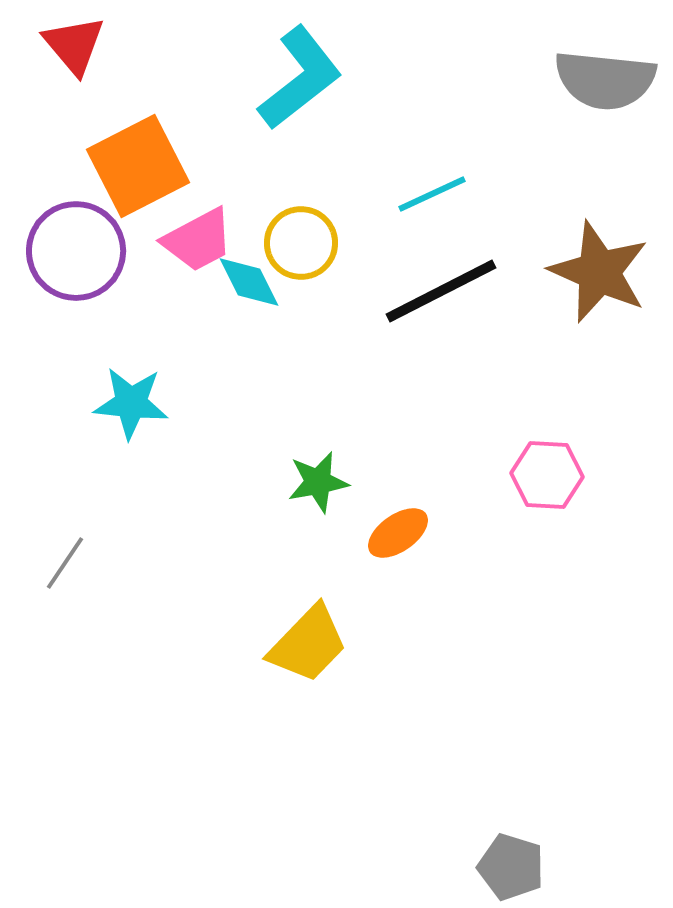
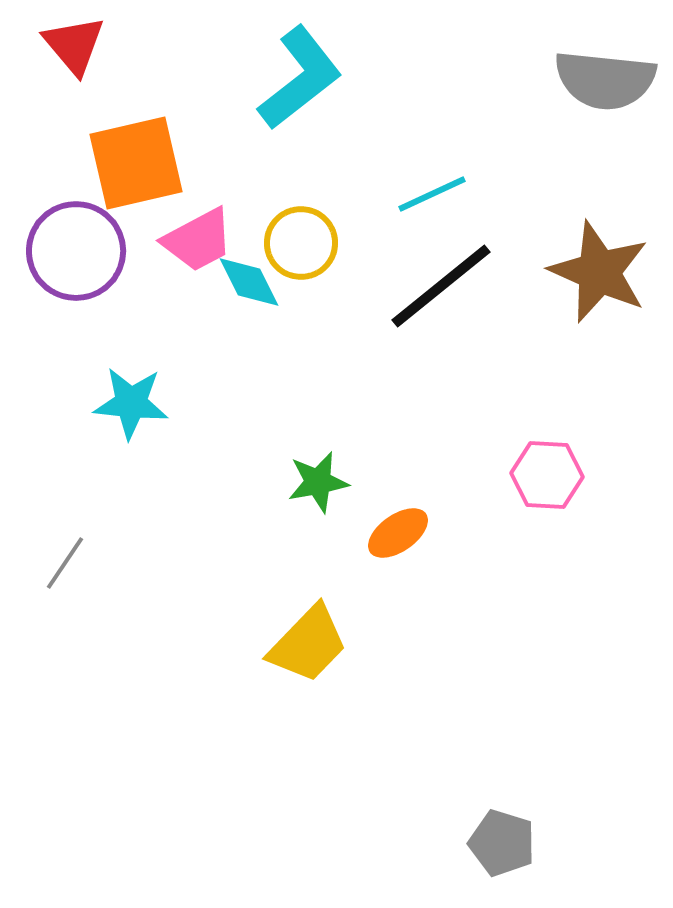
orange square: moved 2 px left, 3 px up; rotated 14 degrees clockwise
black line: moved 5 px up; rotated 12 degrees counterclockwise
gray pentagon: moved 9 px left, 24 px up
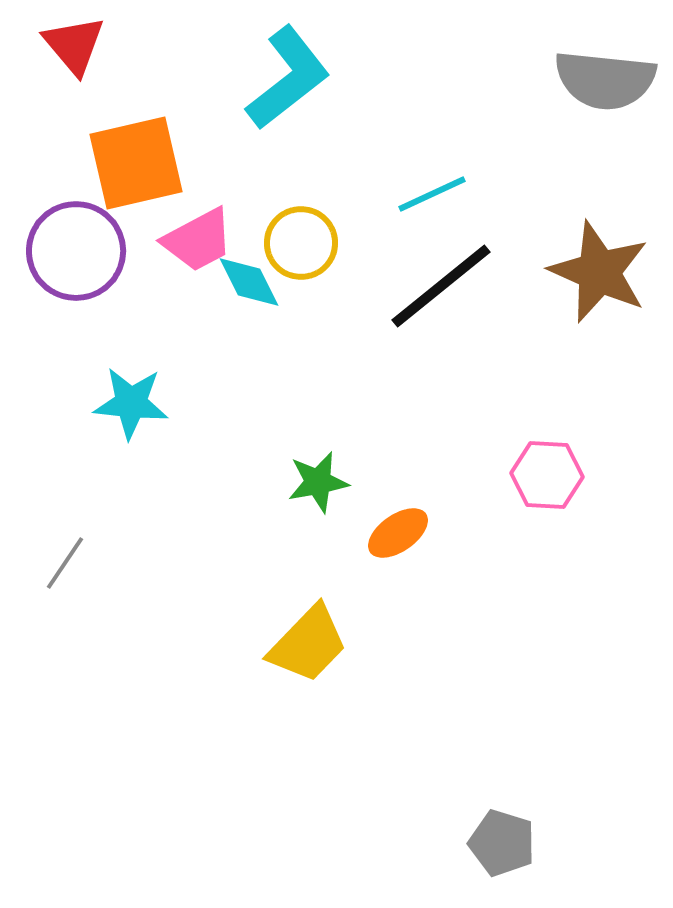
cyan L-shape: moved 12 px left
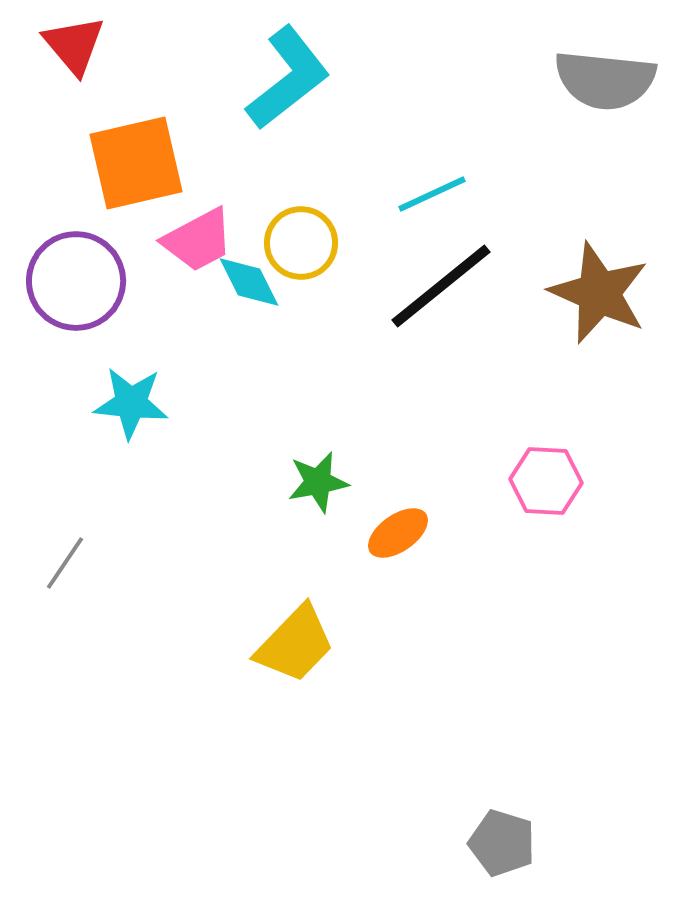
purple circle: moved 30 px down
brown star: moved 21 px down
pink hexagon: moved 1 px left, 6 px down
yellow trapezoid: moved 13 px left
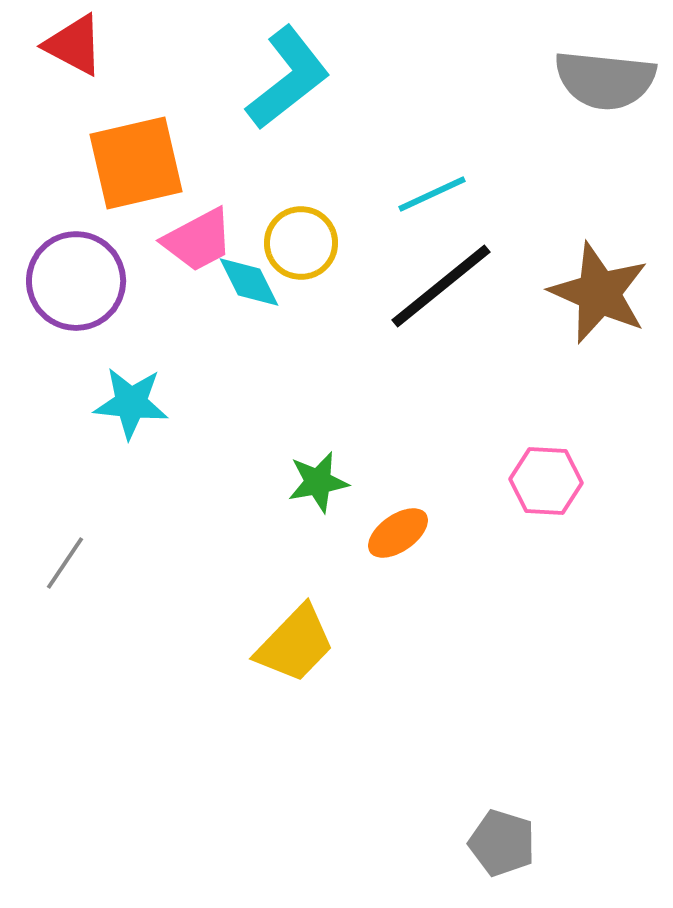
red triangle: rotated 22 degrees counterclockwise
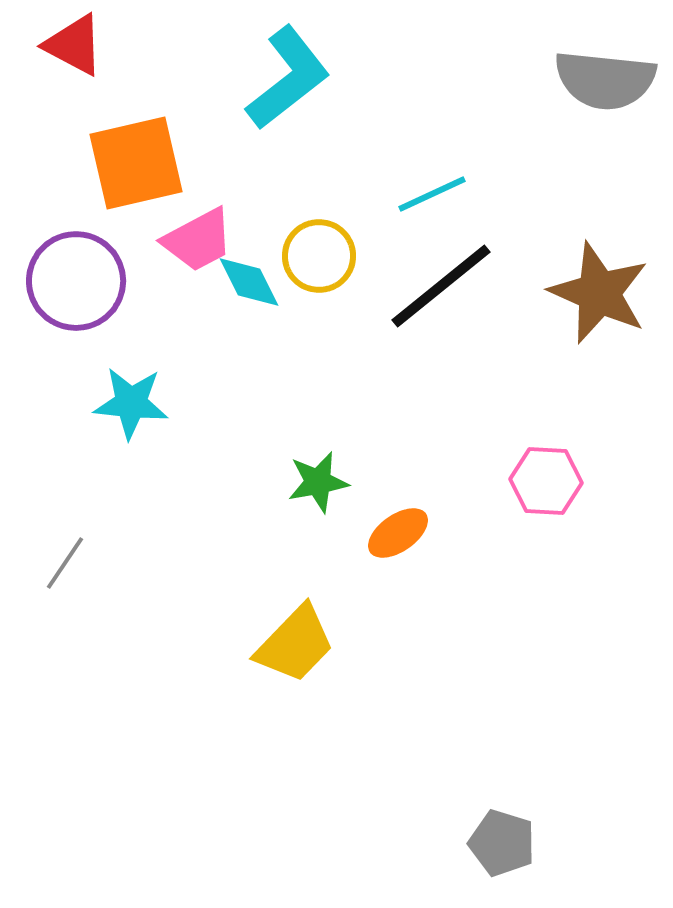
yellow circle: moved 18 px right, 13 px down
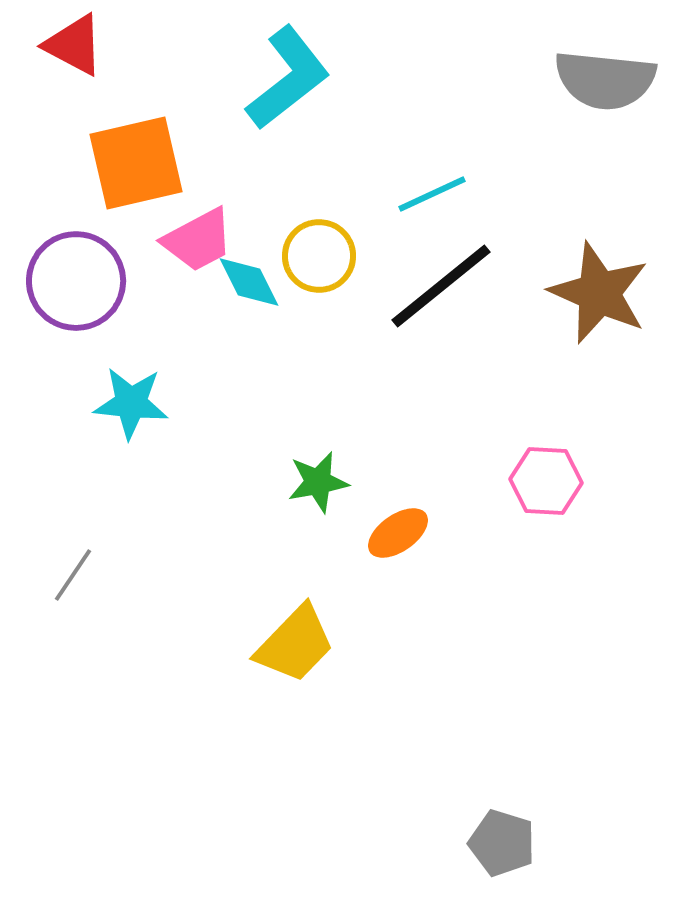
gray line: moved 8 px right, 12 px down
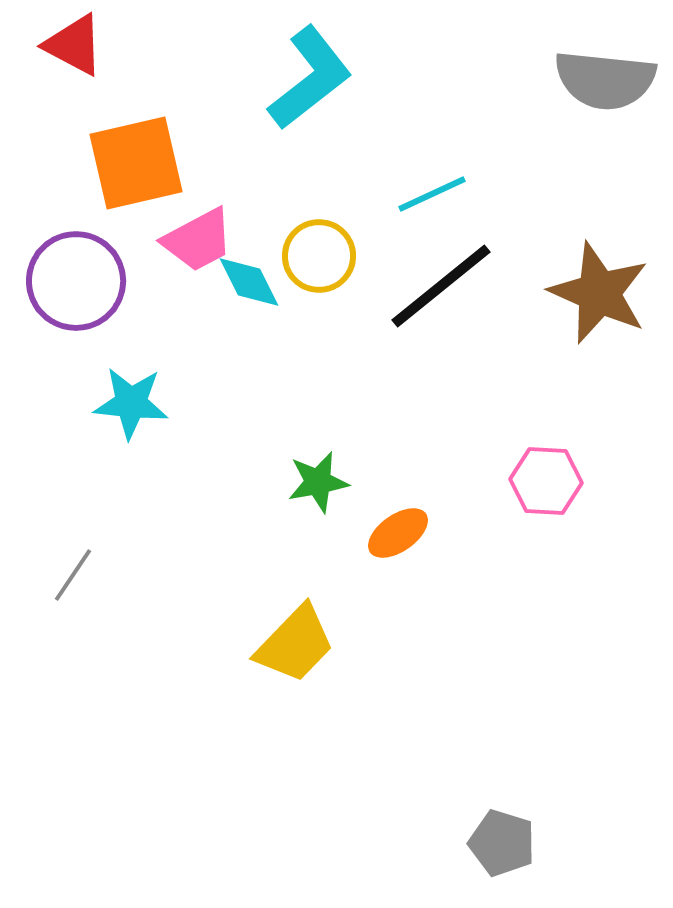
cyan L-shape: moved 22 px right
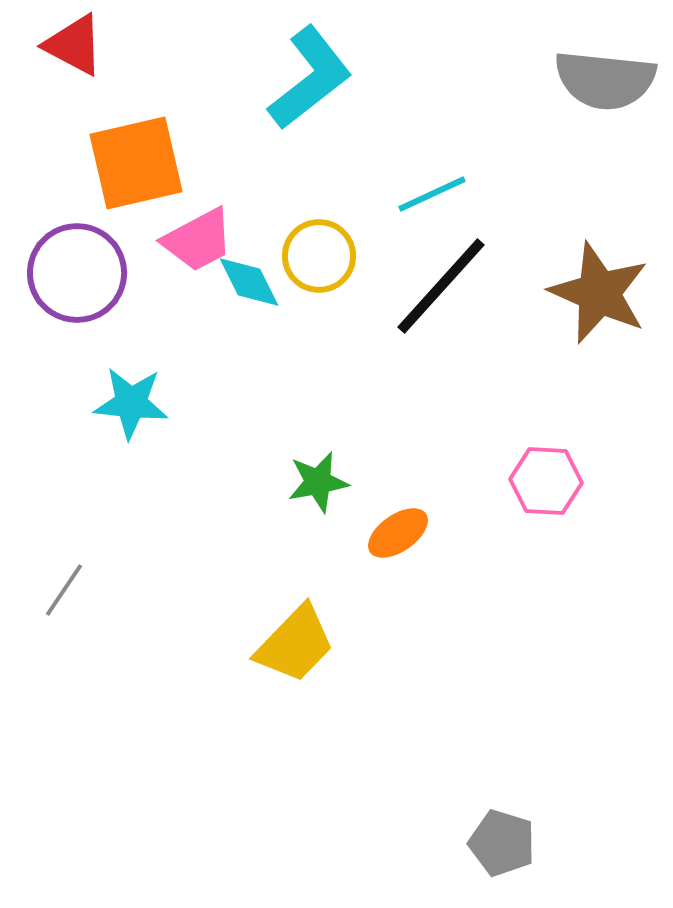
purple circle: moved 1 px right, 8 px up
black line: rotated 9 degrees counterclockwise
gray line: moved 9 px left, 15 px down
